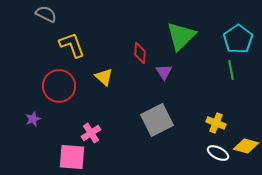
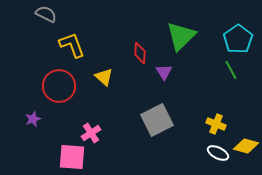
green line: rotated 18 degrees counterclockwise
yellow cross: moved 1 px down
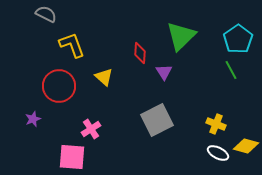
pink cross: moved 4 px up
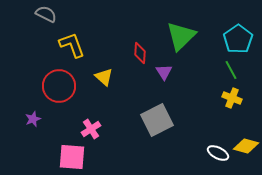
yellow cross: moved 16 px right, 26 px up
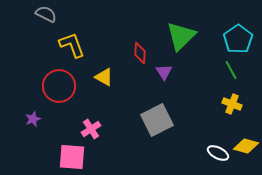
yellow triangle: rotated 12 degrees counterclockwise
yellow cross: moved 6 px down
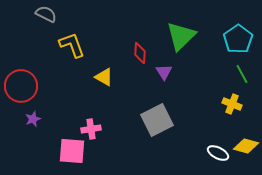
green line: moved 11 px right, 4 px down
red circle: moved 38 px left
pink cross: rotated 24 degrees clockwise
pink square: moved 6 px up
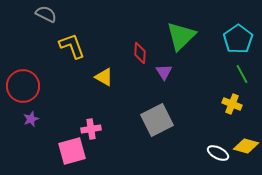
yellow L-shape: moved 1 px down
red circle: moved 2 px right
purple star: moved 2 px left
pink square: rotated 20 degrees counterclockwise
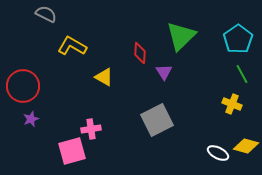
yellow L-shape: rotated 40 degrees counterclockwise
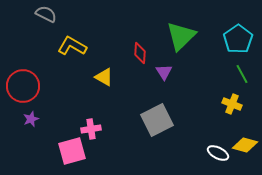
yellow diamond: moved 1 px left, 1 px up
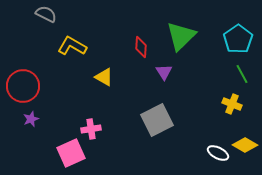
red diamond: moved 1 px right, 6 px up
yellow diamond: rotated 15 degrees clockwise
pink square: moved 1 px left, 2 px down; rotated 8 degrees counterclockwise
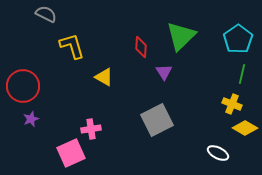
yellow L-shape: rotated 44 degrees clockwise
green line: rotated 42 degrees clockwise
yellow diamond: moved 17 px up
